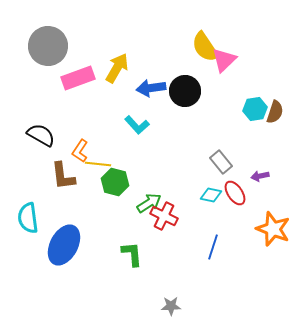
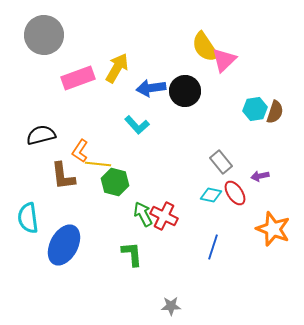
gray circle: moved 4 px left, 11 px up
black semicircle: rotated 44 degrees counterclockwise
green arrow: moved 6 px left, 11 px down; rotated 85 degrees counterclockwise
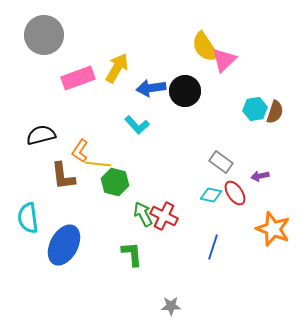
gray rectangle: rotated 15 degrees counterclockwise
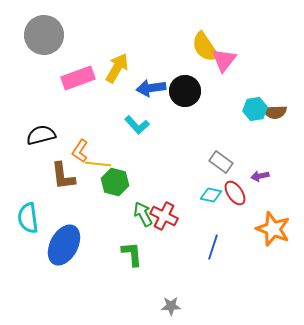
pink triangle: rotated 8 degrees counterclockwise
brown semicircle: rotated 70 degrees clockwise
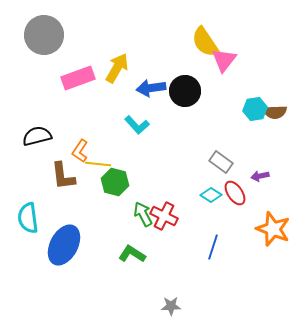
yellow semicircle: moved 5 px up
black semicircle: moved 4 px left, 1 px down
cyan diamond: rotated 20 degrees clockwise
green L-shape: rotated 52 degrees counterclockwise
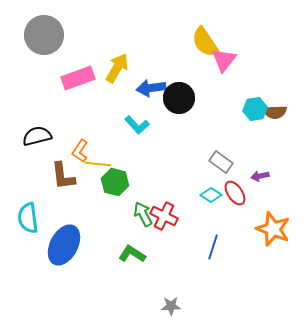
black circle: moved 6 px left, 7 px down
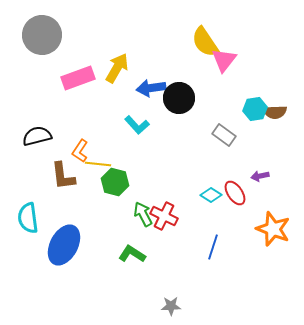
gray circle: moved 2 px left
gray rectangle: moved 3 px right, 27 px up
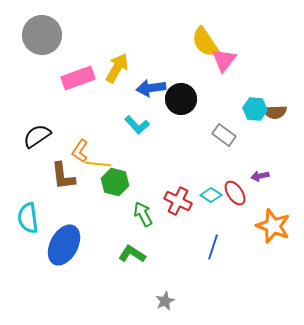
black circle: moved 2 px right, 1 px down
cyan hexagon: rotated 15 degrees clockwise
black semicircle: rotated 20 degrees counterclockwise
red cross: moved 14 px right, 15 px up
orange star: moved 3 px up
gray star: moved 6 px left, 5 px up; rotated 24 degrees counterclockwise
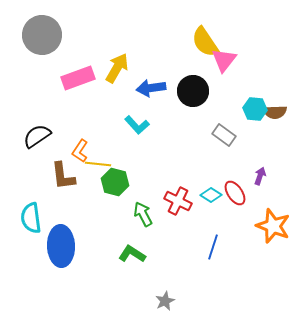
black circle: moved 12 px right, 8 px up
purple arrow: rotated 120 degrees clockwise
cyan semicircle: moved 3 px right
blue ellipse: moved 3 px left, 1 px down; rotated 30 degrees counterclockwise
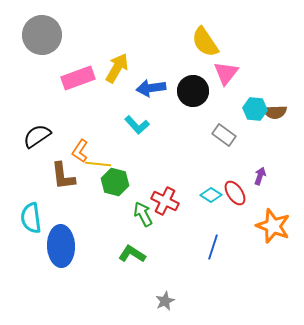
pink triangle: moved 2 px right, 13 px down
red cross: moved 13 px left
